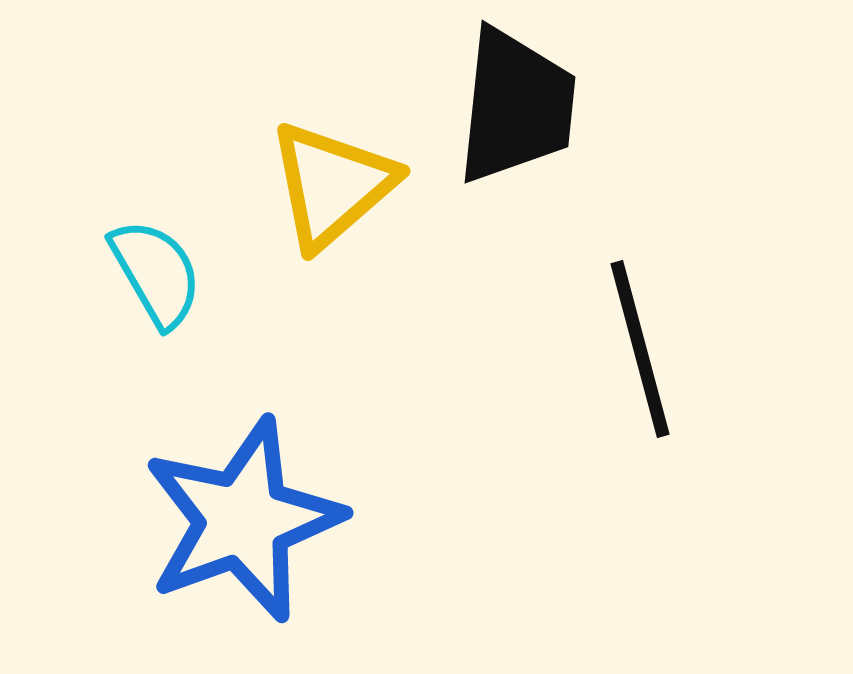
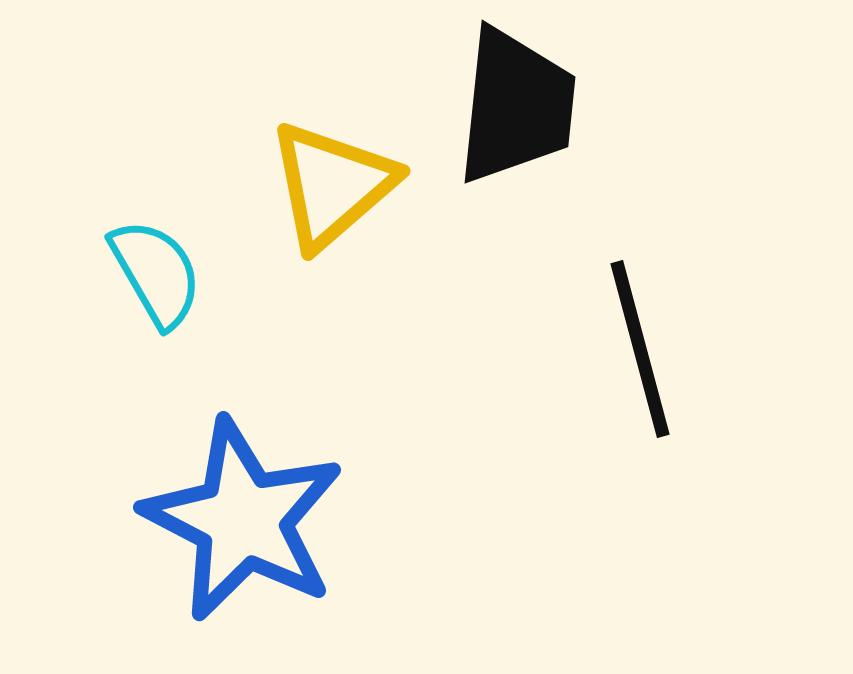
blue star: rotated 25 degrees counterclockwise
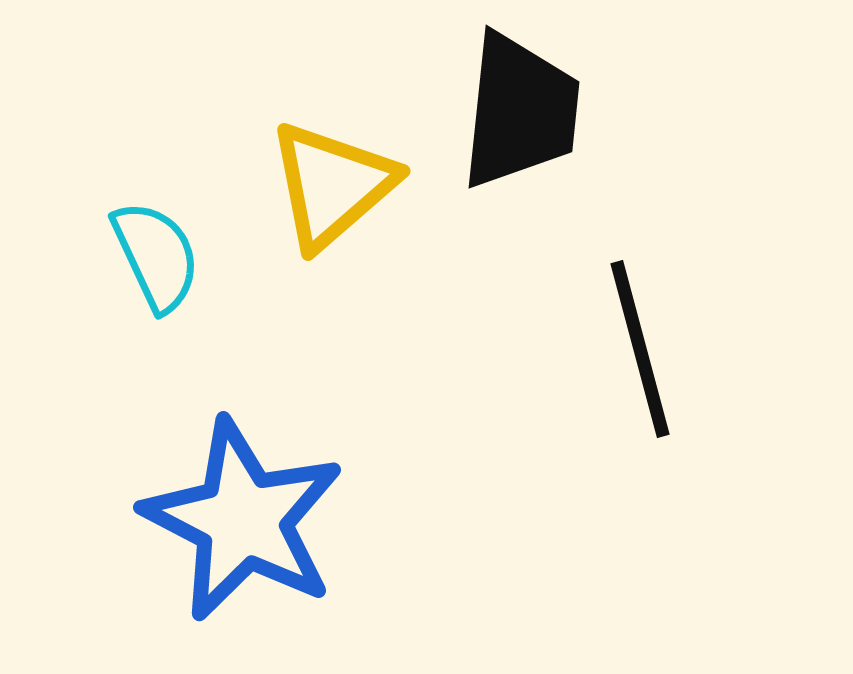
black trapezoid: moved 4 px right, 5 px down
cyan semicircle: moved 17 px up; rotated 5 degrees clockwise
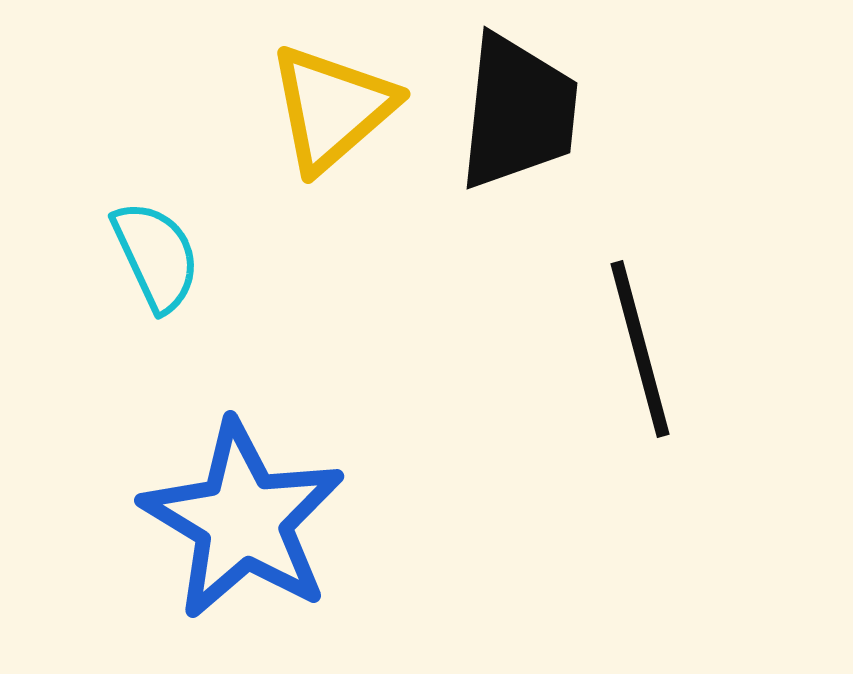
black trapezoid: moved 2 px left, 1 px down
yellow triangle: moved 77 px up
blue star: rotated 4 degrees clockwise
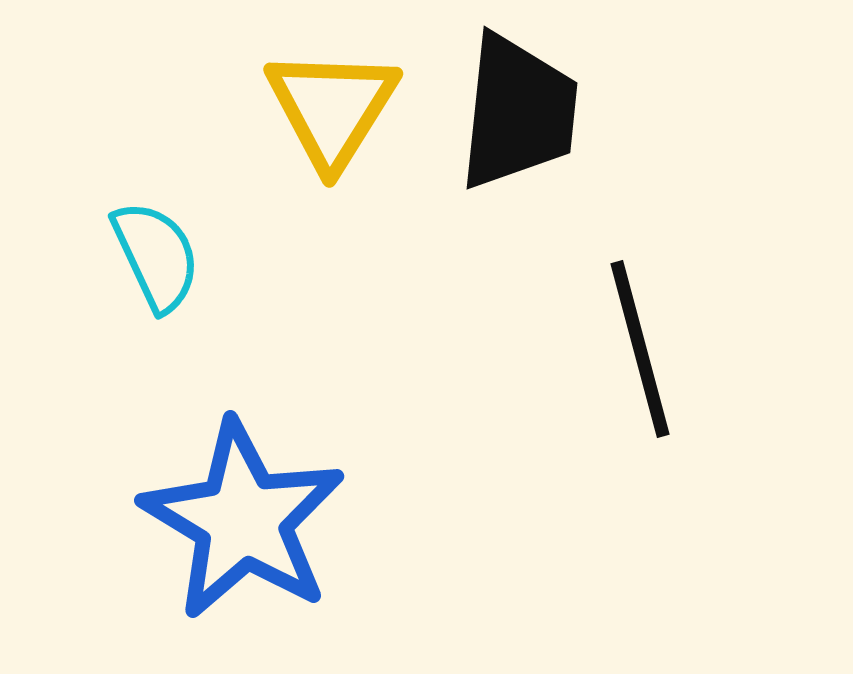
yellow triangle: rotated 17 degrees counterclockwise
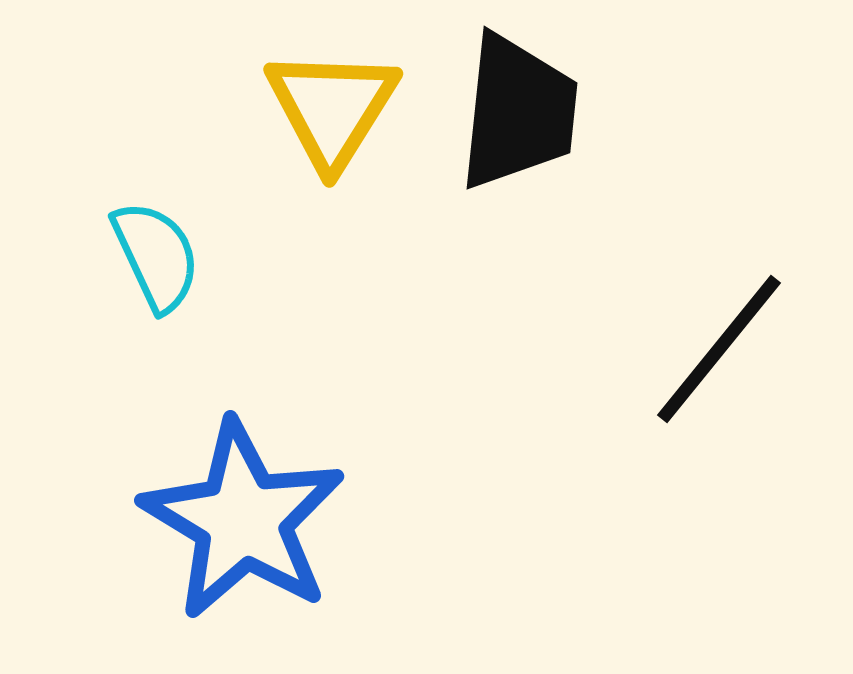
black line: moved 79 px right; rotated 54 degrees clockwise
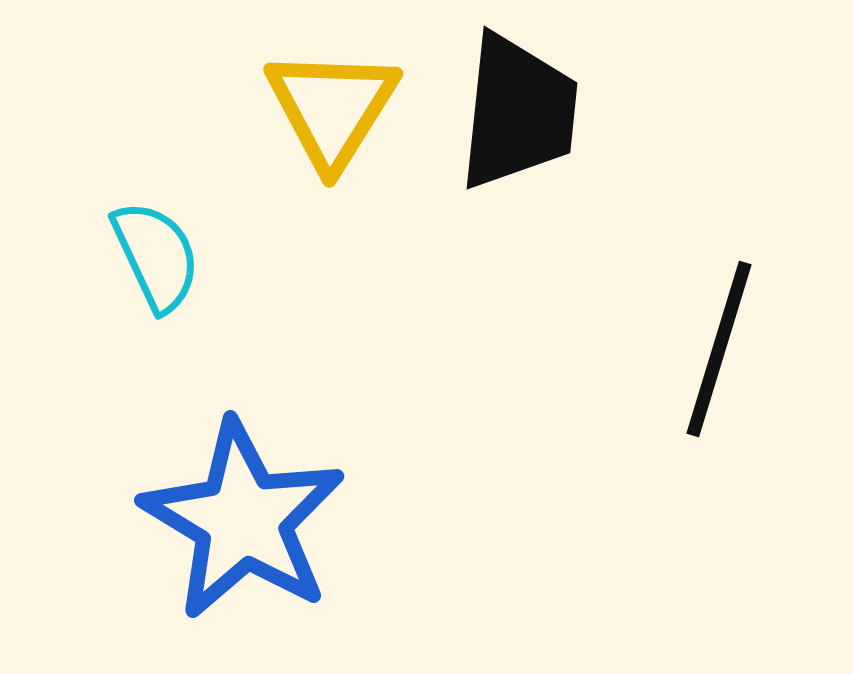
black line: rotated 22 degrees counterclockwise
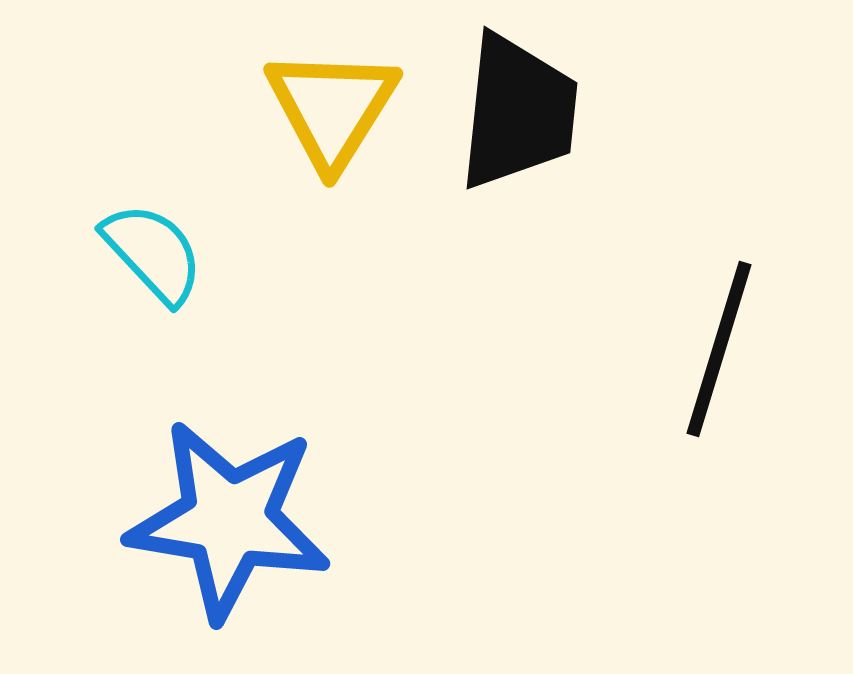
cyan semicircle: moved 3 px left, 3 px up; rotated 18 degrees counterclockwise
blue star: moved 14 px left; rotated 22 degrees counterclockwise
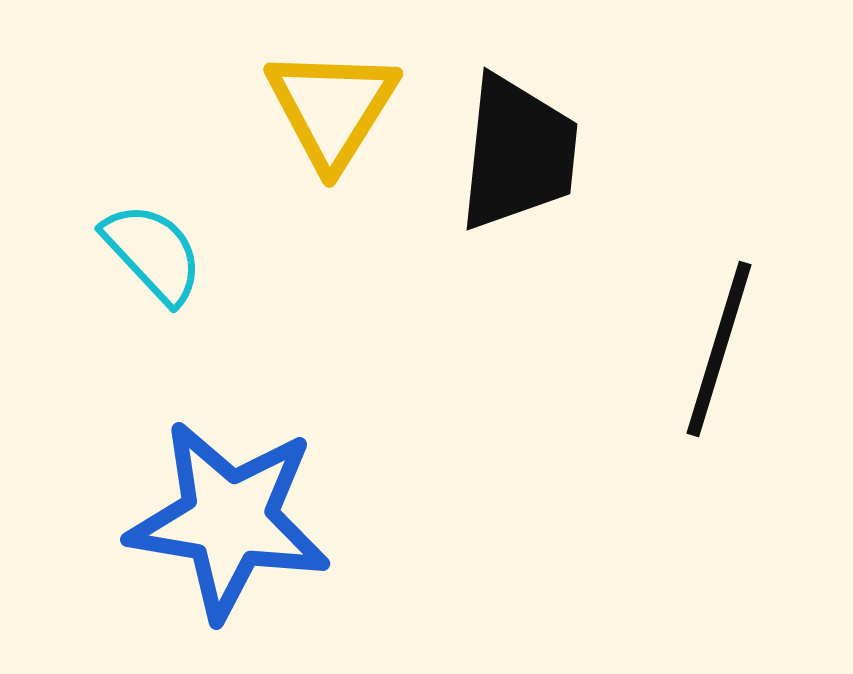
black trapezoid: moved 41 px down
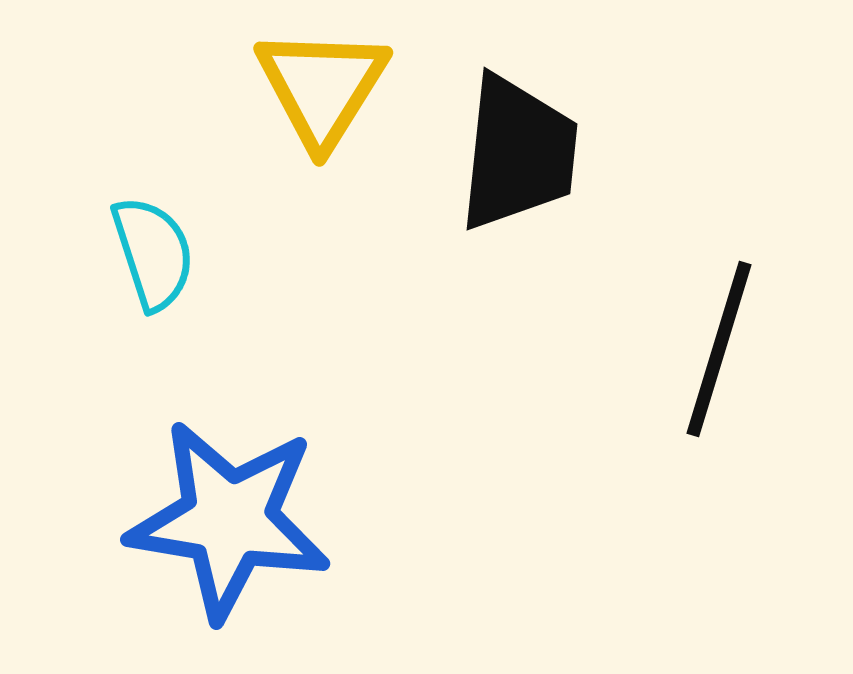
yellow triangle: moved 10 px left, 21 px up
cyan semicircle: rotated 25 degrees clockwise
